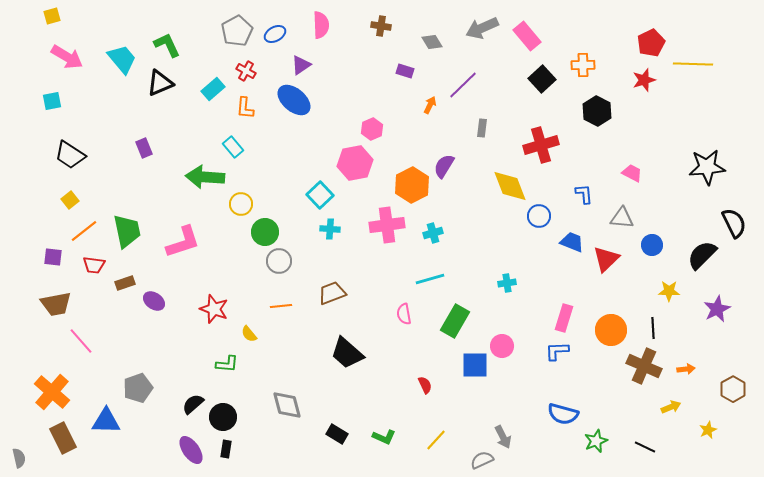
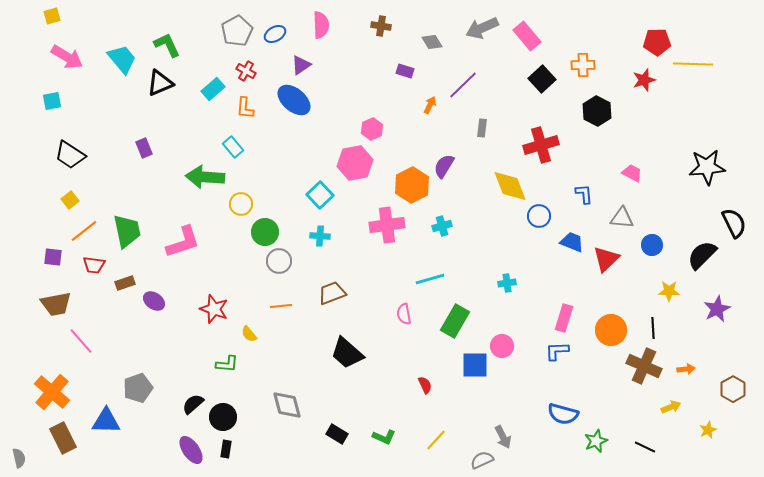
red pentagon at (651, 43): moved 6 px right, 1 px up; rotated 24 degrees clockwise
cyan cross at (330, 229): moved 10 px left, 7 px down
cyan cross at (433, 233): moved 9 px right, 7 px up
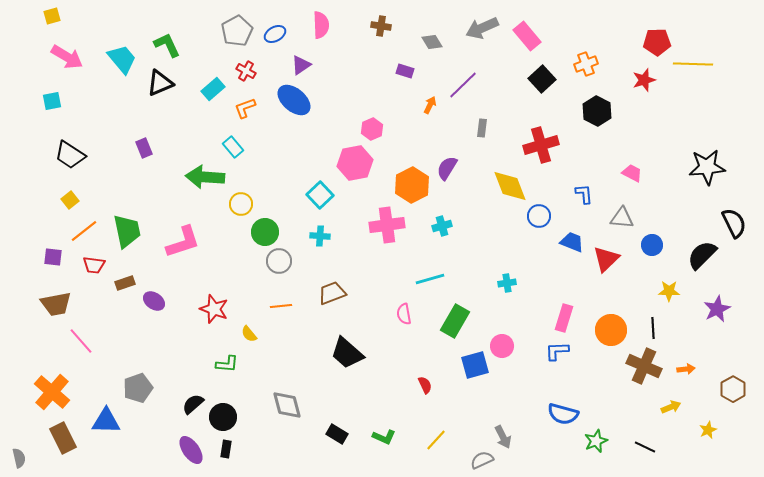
orange cross at (583, 65): moved 3 px right, 1 px up; rotated 20 degrees counterclockwise
orange L-shape at (245, 108): rotated 65 degrees clockwise
purple semicircle at (444, 166): moved 3 px right, 2 px down
blue square at (475, 365): rotated 16 degrees counterclockwise
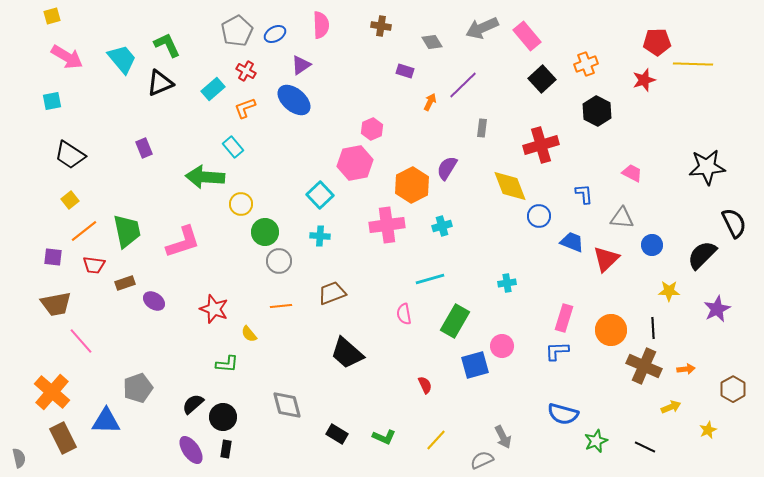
orange arrow at (430, 105): moved 3 px up
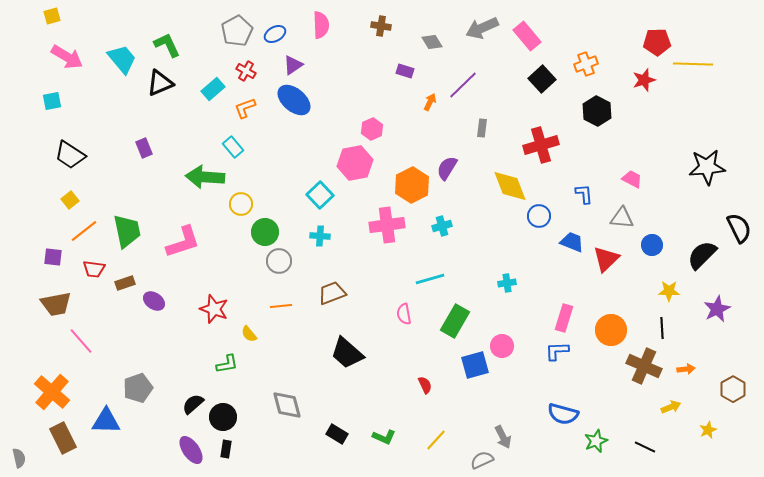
purple triangle at (301, 65): moved 8 px left
pink trapezoid at (632, 173): moved 6 px down
black semicircle at (734, 223): moved 5 px right, 5 px down
red trapezoid at (94, 265): moved 4 px down
black line at (653, 328): moved 9 px right
green L-shape at (227, 364): rotated 15 degrees counterclockwise
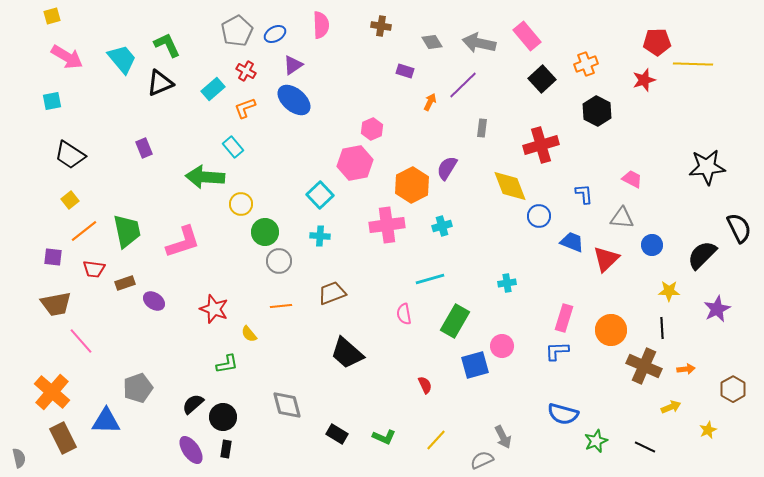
gray arrow at (482, 28): moved 3 px left, 15 px down; rotated 36 degrees clockwise
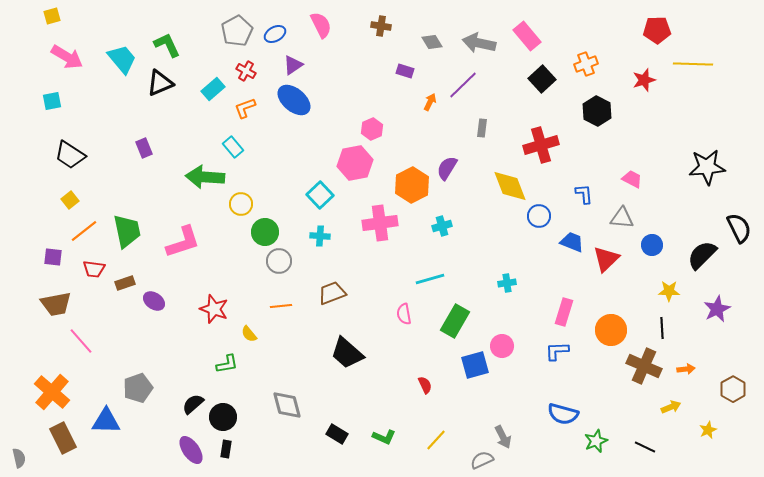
pink semicircle at (321, 25): rotated 24 degrees counterclockwise
red pentagon at (657, 42): moved 12 px up
pink cross at (387, 225): moved 7 px left, 2 px up
pink rectangle at (564, 318): moved 6 px up
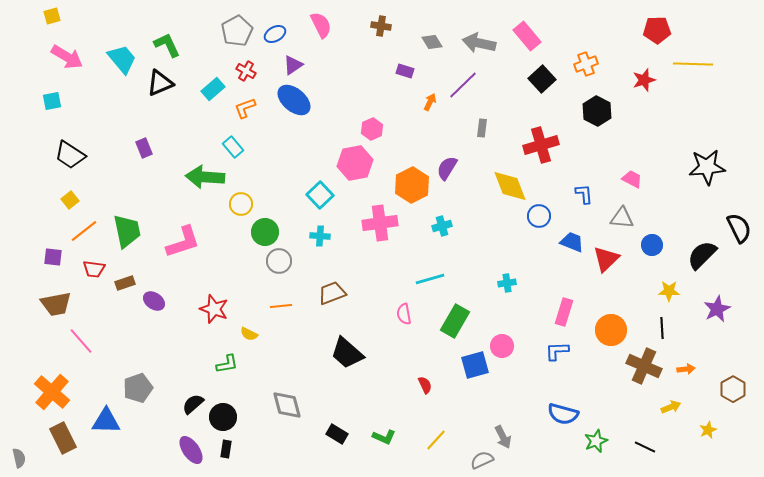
yellow semicircle at (249, 334): rotated 24 degrees counterclockwise
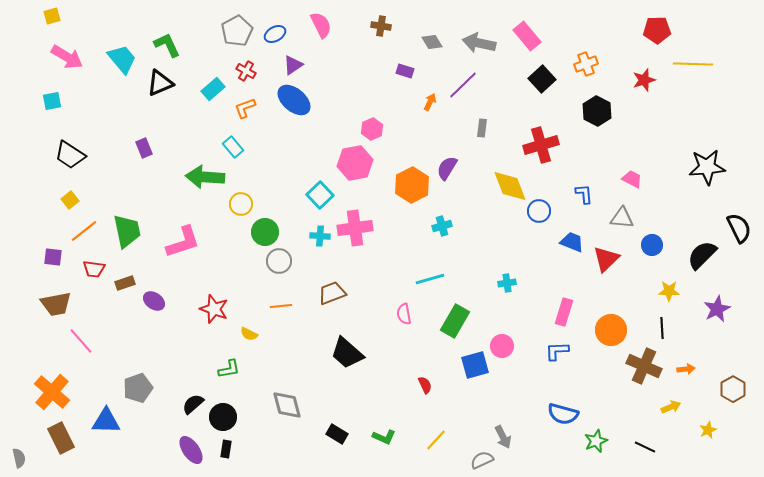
blue circle at (539, 216): moved 5 px up
pink cross at (380, 223): moved 25 px left, 5 px down
green L-shape at (227, 364): moved 2 px right, 5 px down
brown rectangle at (63, 438): moved 2 px left
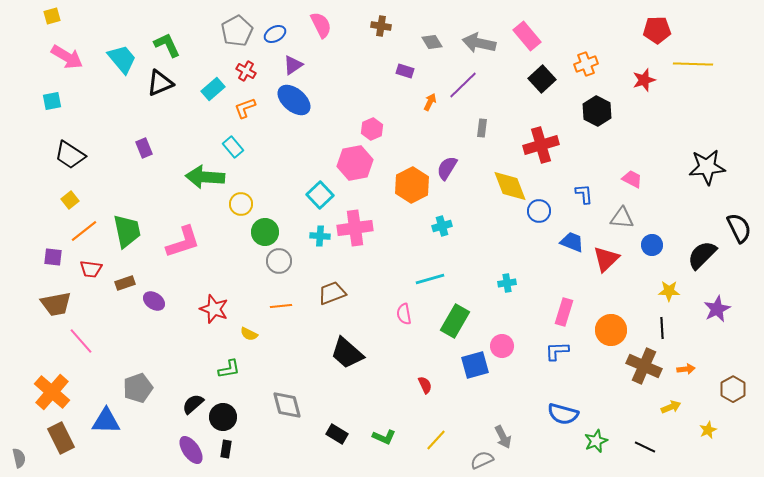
red trapezoid at (94, 269): moved 3 px left
